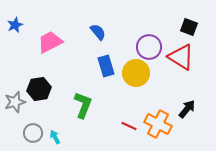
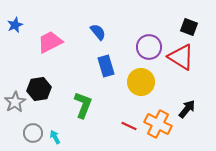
yellow circle: moved 5 px right, 9 px down
gray star: rotated 15 degrees counterclockwise
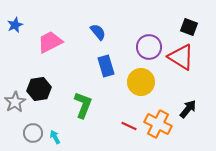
black arrow: moved 1 px right
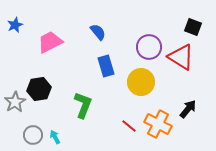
black square: moved 4 px right
red line: rotated 14 degrees clockwise
gray circle: moved 2 px down
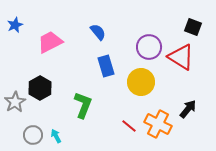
black hexagon: moved 1 px right, 1 px up; rotated 20 degrees counterclockwise
cyan arrow: moved 1 px right, 1 px up
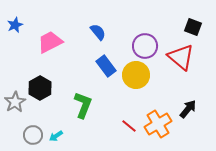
purple circle: moved 4 px left, 1 px up
red triangle: rotated 8 degrees clockwise
blue rectangle: rotated 20 degrees counterclockwise
yellow circle: moved 5 px left, 7 px up
orange cross: rotated 32 degrees clockwise
cyan arrow: rotated 96 degrees counterclockwise
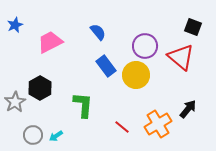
green L-shape: rotated 16 degrees counterclockwise
red line: moved 7 px left, 1 px down
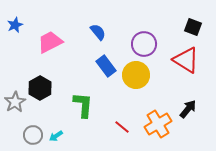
purple circle: moved 1 px left, 2 px up
red triangle: moved 5 px right, 3 px down; rotated 8 degrees counterclockwise
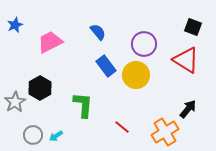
orange cross: moved 7 px right, 8 px down
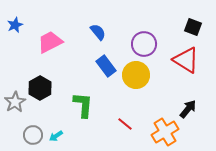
red line: moved 3 px right, 3 px up
